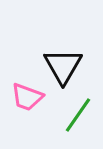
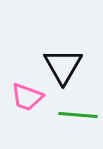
green line: rotated 60 degrees clockwise
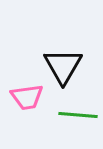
pink trapezoid: rotated 28 degrees counterclockwise
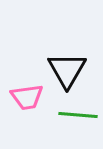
black triangle: moved 4 px right, 4 px down
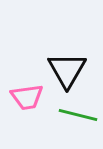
green line: rotated 9 degrees clockwise
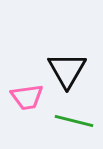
green line: moved 4 px left, 6 px down
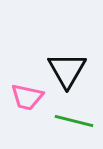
pink trapezoid: rotated 20 degrees clockwise
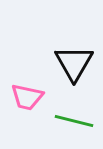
black triangle: moved 7 px right, 7 px up
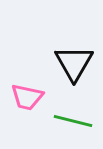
green line: moved 1 px left
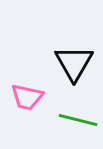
green line: moved 5 px right, 1 px up
